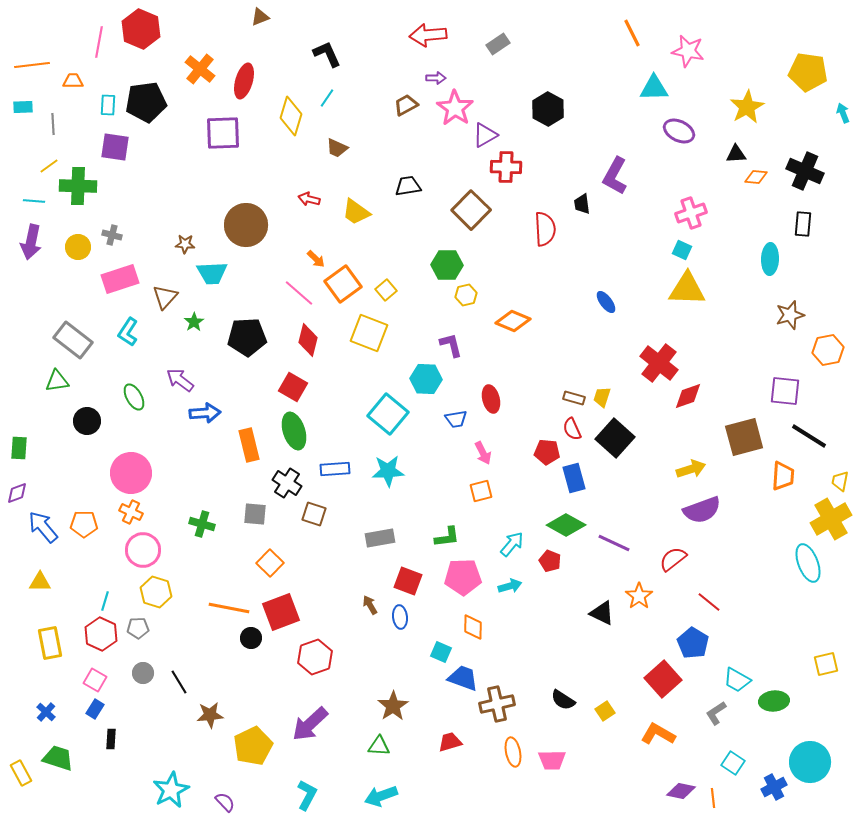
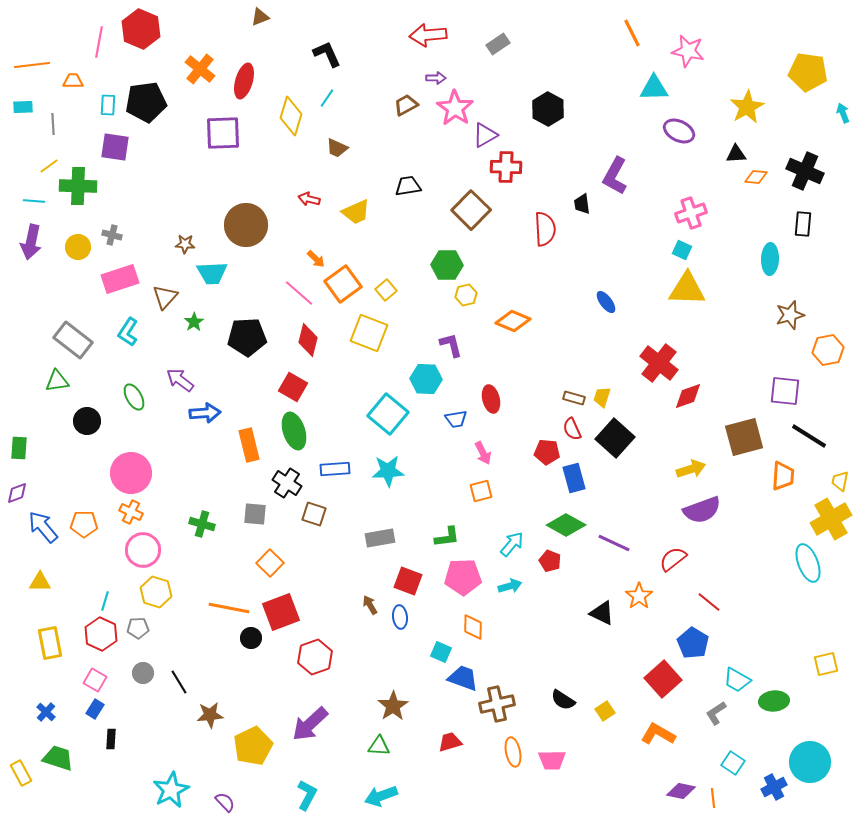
yellow trapezoid at (356, 212): rotated 60 degrees counterclockwise
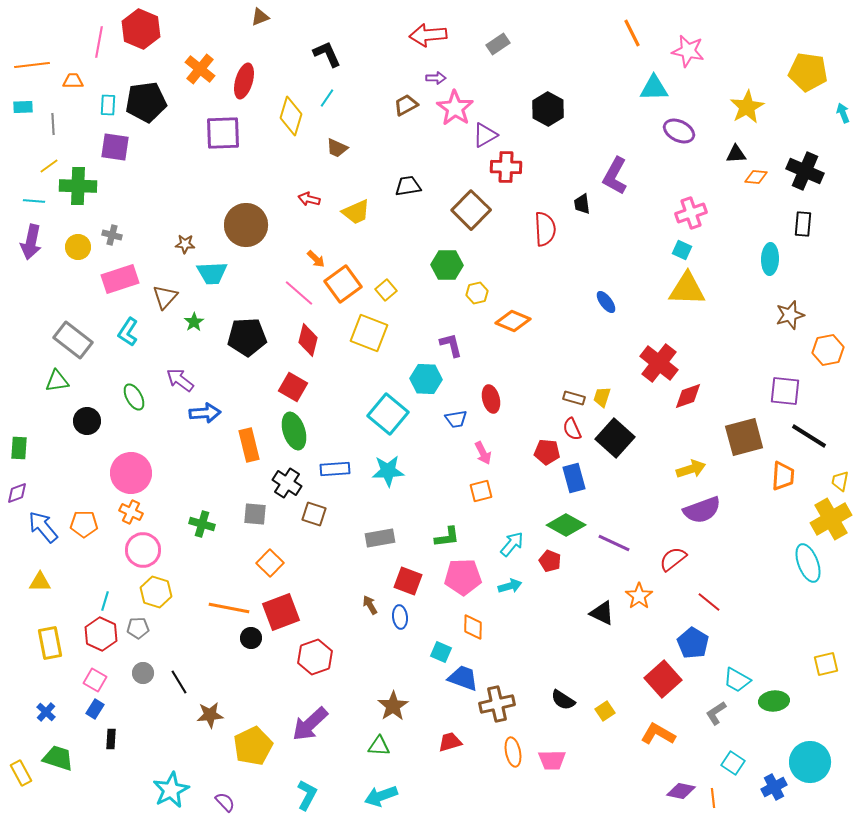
yellow hexagon at (466, 295): moved 11 px right, 2 px up
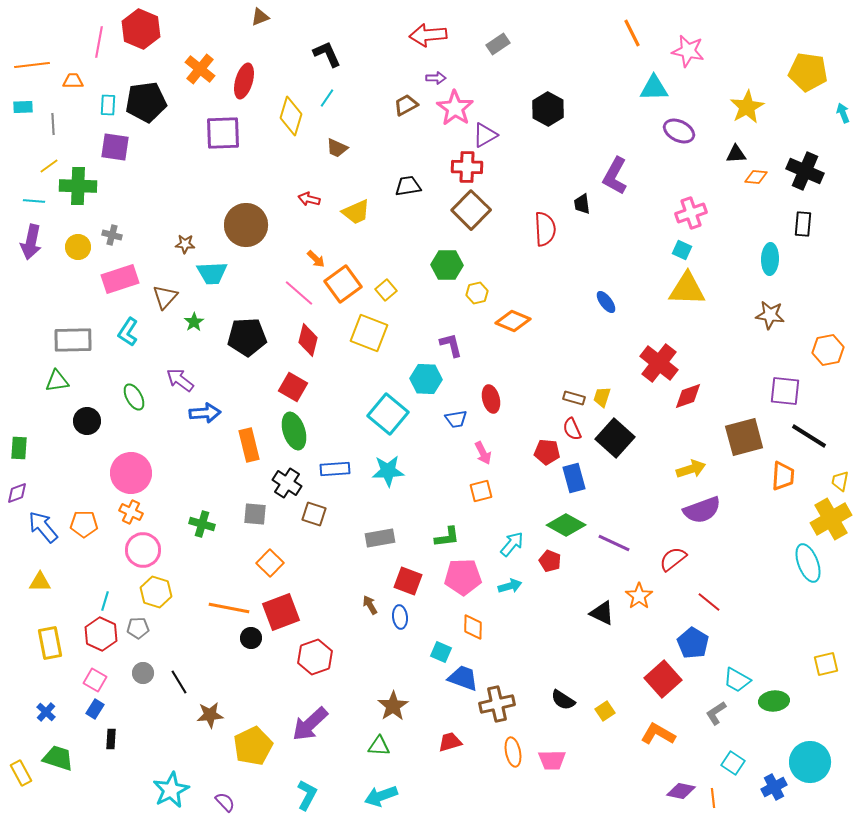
red cross at (506, 167): moved 39 px left
brown star at (790, 315): moved 20 px left; rotated 24 degrees clockwise
gray rectangle at (73, 340): rotated 39 degrees counterclockwise
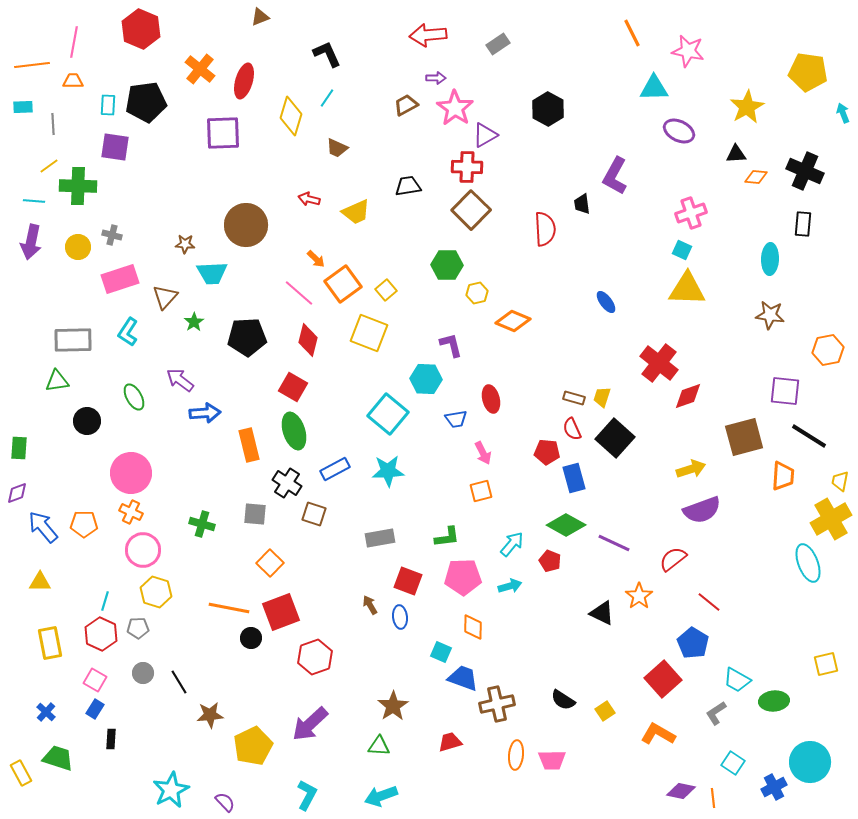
pink line at (99, 42): moved 25 px left
blue rectangle at (335, 469): rotated 24 degrees counterclockwise
orange ellipse at (513, 752): moved 3 px right, 3 px down; rotated 16 degrees clockwise
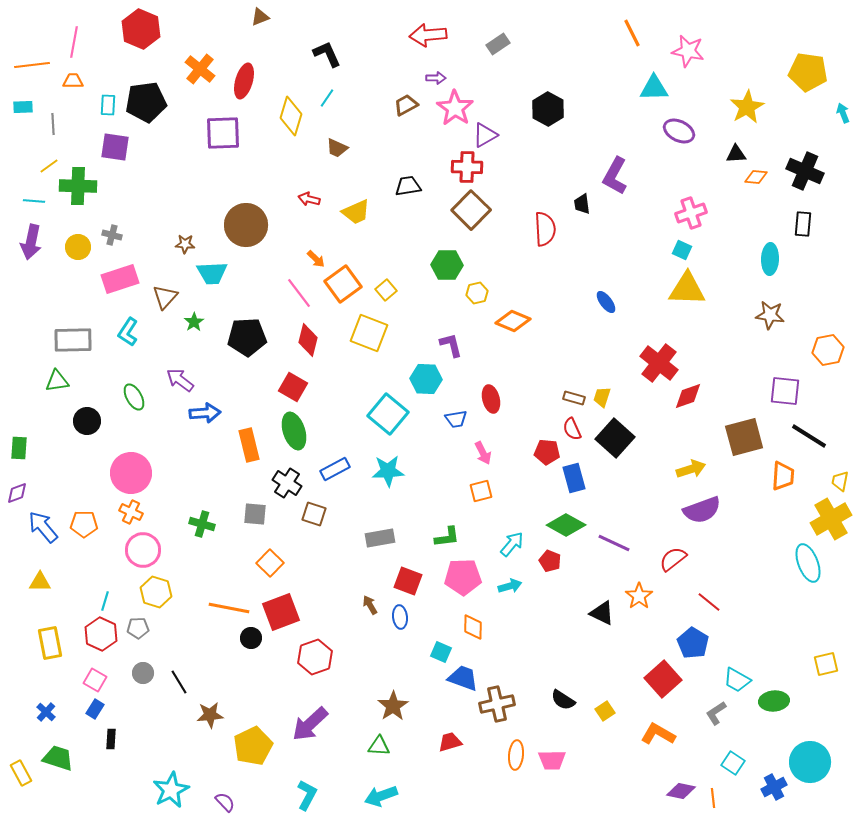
pink line at (299, 293): rotated 12 degrees clockwise
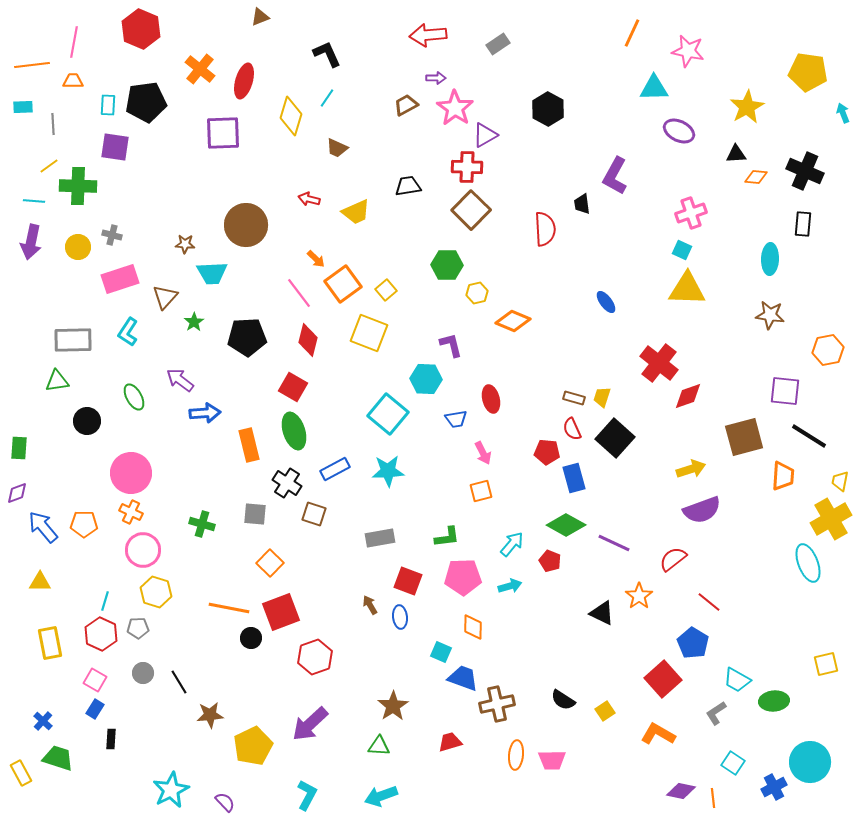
orange line at (632, 33): rotated 52 degrees clockwise
blue cross at (46, 712): moved 3 px left, 9 px down
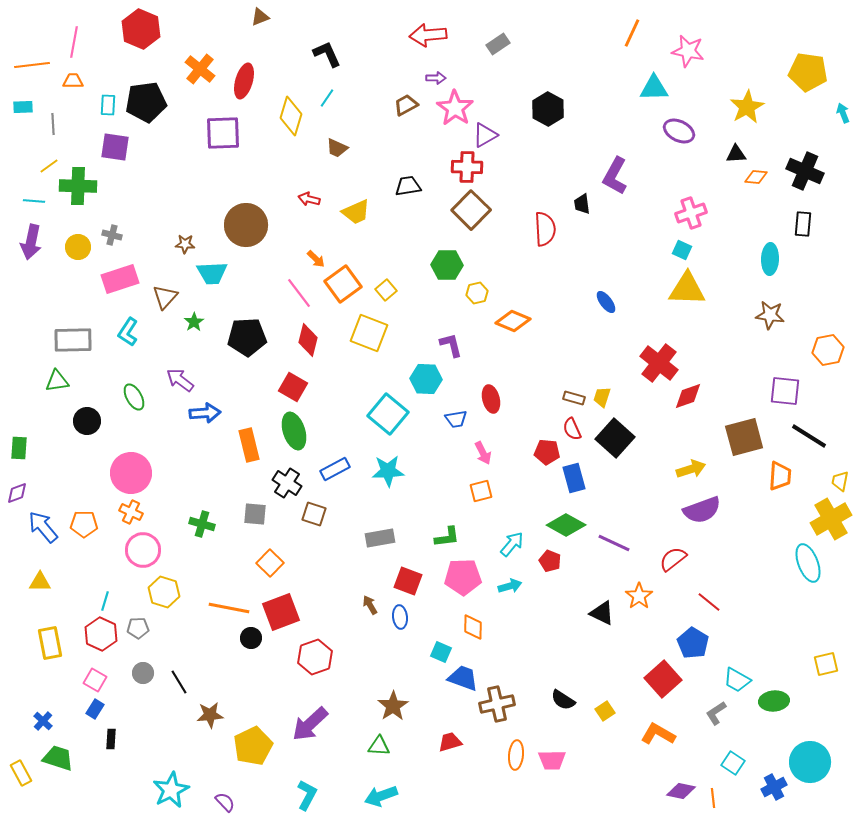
orange trapezoid at (783, 476): moved 3 px left
yellow hexagon at (156, 592): moved 8 px right
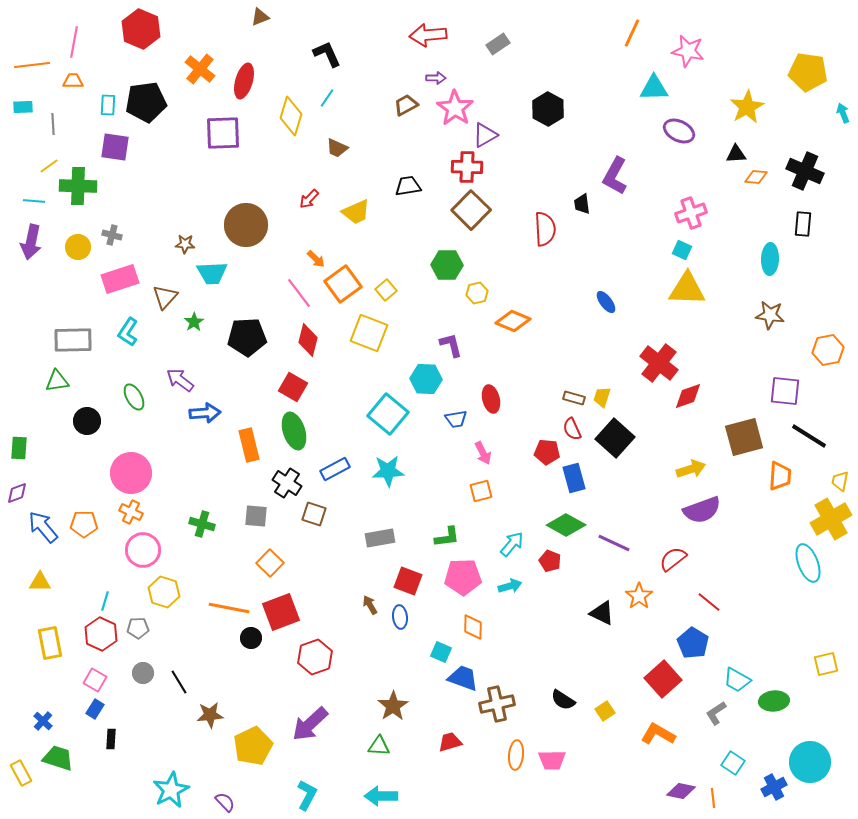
red arrow at (309, 199): rotated 60 degrees counterclockwise
gray square at (255, 514): moved 1 px right, 2 px down
cyan arrow at (381, 796): rotated 20 degrees clockwise
